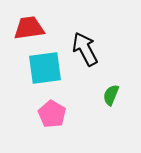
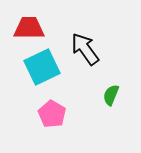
red trapezoid: rotated 8 degrees clockwise
black arrow: rotated 8 degrees counterclockwise
cyan square: moved 3 px left, 1 px up; rotated 18 degrees counterclockwise
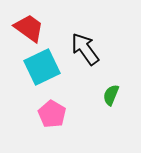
red trapezoid: rotated 36 degrees clockwise
